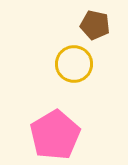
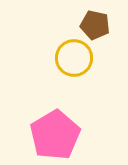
yellow circle: moved 6 px up
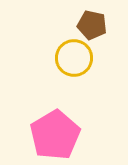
brown pentagon: moved 3 px left
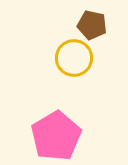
pink pentagon: moved 1 px right, 1 px down
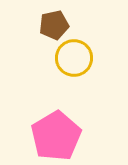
brown pentagon: moved 38 px left; rotated 24 degrees counterclockwise
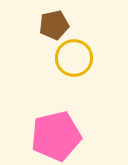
pink pentagon: rotated 18 degrees clockwise
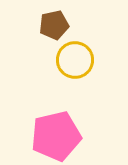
yellow circle: moved 1 px right, 2 px down
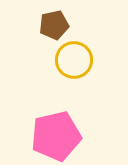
yellow circle: moved 1 px left
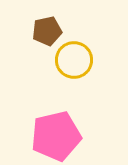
brown pentagon: moved 7 px left, 6 px down
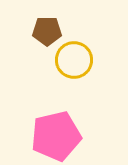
brown pentagon: rotated 12 degrees clockwise
